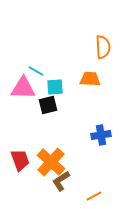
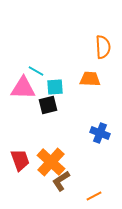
blue cross: moved 1 px left, 2 px up; rotated 30 degrees clockwise
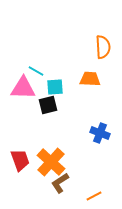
brown L-shape: moved 1 px left, 2 px down
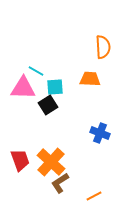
black square: rotated 18 degrees counterclockwise
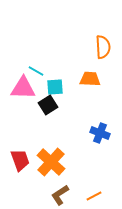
brown L-shape: moved 12 px down
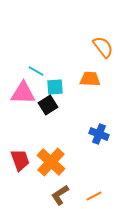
orange semicircle: rotated 35 degrees counterclockwise
pink triangle: moved 5 px down
blue cross: moved 1 px left, 1 px down
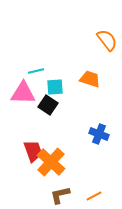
orange semicircle: moved 4 px right, 7 px up
cyan line: rotated 42 degrees counterclockwise
orange trapezoid: rotated 15 degrees clockwise
black square: rotated 24 degrees counterclockwise
red trapezoid: moved 13 px right, 9 px up
brown L-shape: rotated 20 degrees clockwise
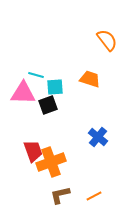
cyan line: moved 4 px down; rotated 28 degrees clockwise
black square: rotated 36 degrees clockwise
blue cross: moved 1 px left, 3 px down; rotated 18 degrees clockwise
orange cross: rotated 28 degrees clockwise
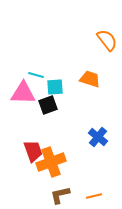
orange line: rotated 14 degrees clockwise
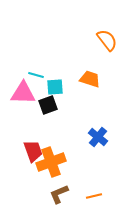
brown L-shape: moved 1 px left, 1 px up; rotated 10 degrees counterclockwise
